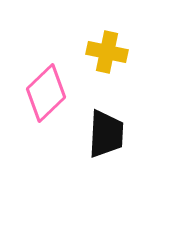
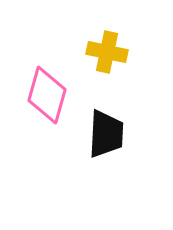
pink diamond: moved 1 px right, 2 px down; rotated 30 degrees counterclockwise
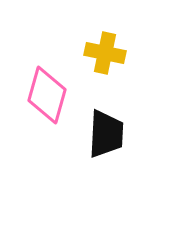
yellow cross: moved 2 px left, 1 px down
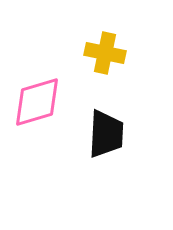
pink diamond: moved 10 px left, 7 px down; rotated 58 degrees clockwise
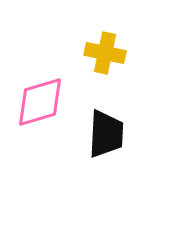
pink diamond: moved 3 px right
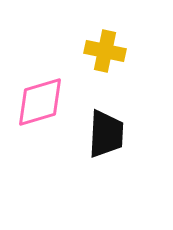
yellow cross: moved 2 px up
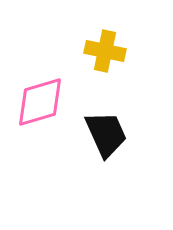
black trapezoid: rotated 27 degrees counterclockwise
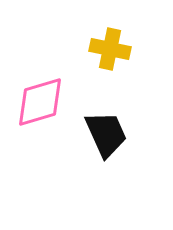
yellow cross: moved 5 px right, 2 px up
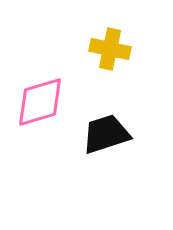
black trapezoid: rotated 84 degrees counterclockwise
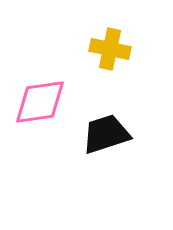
pink diamond: rotated 8 degrees clockwise
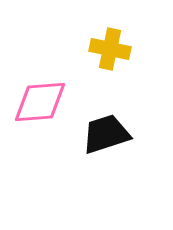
pink diamond: rotated 4 degrees clockwise
